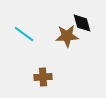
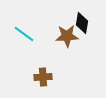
black diamond: rotated 25 degrees clockwise
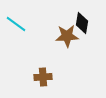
cyan line: moved 8 px left, 10 px up
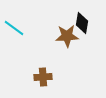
cyan line: moved 2 px left, 4 px down
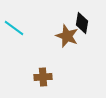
brown star: rotated 25 degrees clockwise
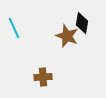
cyan line: rotated 30 degrees clockwise
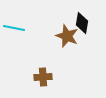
cyan line: rotated 55 degrees counterclockwise
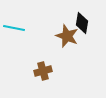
brown cross: moved 6 px up; rotated 12 degrees counterclockwise
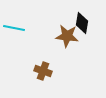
brown star: rotated 15 degrees counterclockwise
brown cross: rotated 36 degrees clockwise
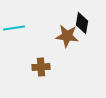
cyan line: rotated 20 degrees counterclockwise
brown cross: moved 2 px left, 4 px up; rotated 24 degrees counterclockwise
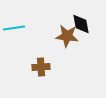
black diamond: moved 1 px left, 1 px down; rotated 20 degrees counterclockwise
